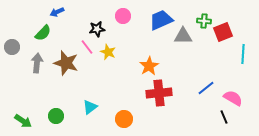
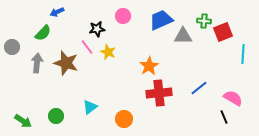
blue line: moved 7 px left
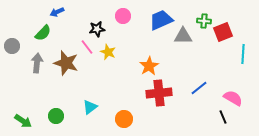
gray circle: moved 1 px up
black line: moved 1 px left
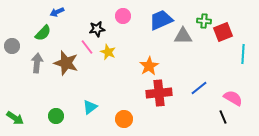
green arrow: moved 8 px left, 3 px up
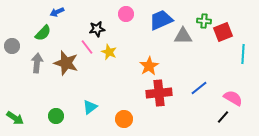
pink circle: moved 3 px right, 2 px up
yellow star: moved 1 px right
black line: rotated 64 degrees clockwise
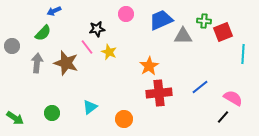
blue arrow: moved 3 px left, 1 px up
blue line: moved 1 px right, 1 px up
green circle: moved 4 px left, 3 px up
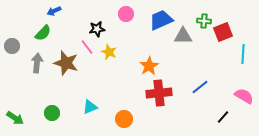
pink semicircle: moved 11 px right, 2 px up
cyan triangle: rotated 14 degrees clockwise
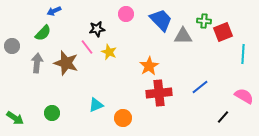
blue trapezoid: rotated 70 degrees clockwise
cyan triangle: moved 6 px right, 2 px up
orange circle: moved 1 px left, 1 px up
